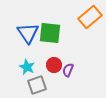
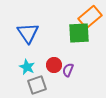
green square: moved 29 px right; rotated 10 degrees counterclockwise
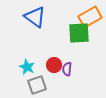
orange rectangle: rotated 10 degrees clockwise
blue triangle: moved 7 px right, 16 px up; rotated 20 degrees counterclockwise
purple semicircle: moved 1 px left, 1 px up; rotated 16 degrees counterclockwise
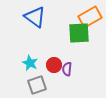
cyan star: moved 3 px right, 4 px up
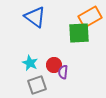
purple semicircle: moved 4 px left, 3 px down
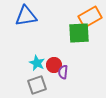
blue triangle: moved 9 px left, 1 px up; rotated 45 degrees counterclockwise
cyan star: moved 7 px right
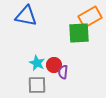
blue triangle: rotated 20 degrees clockwise
gray square: rotated 18 degrees clockwise
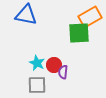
blue triangle: moved 1 px up
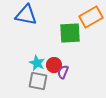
orange rectangle: moved 1 px right
green square: moved 9 px left
purple semicircle: rotated 16 degrees clockwise
gray square: moved 1 px right, 4 px up; rotated 12 degrees clockwise
